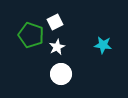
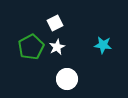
white square: moved 1 px down
green pentagon: moved 12 px down; rotated 25 degrees clockwise
white circle: moved 6 px right, 5 px down
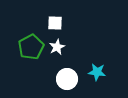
white square: rotated 28 degrees clockwise
cyan star: moved 6 px left, 27 px down
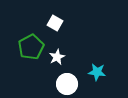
white square: rotated 28 degrees clockwise
white star: moved 10 px down
white circle: moved 5 px down
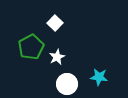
white square: rotated 14 degrees clockwise
cyan star: moved 2 px right, 5 px down
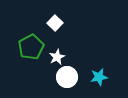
cyan star: rotated 18 degrees counterclockwise
white circle: moved 7 px up
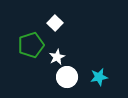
green pentagon: moved 2 px up; rotated 10 degrees clockwise
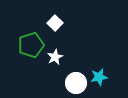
white star: moved 2 px left
white circle: moved 9 px right, 6 px down
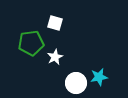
white square: rotated 28 degrees counterclockwise
green pentagon: moved 2 px up; rotated 10 degrees clockwise
